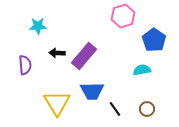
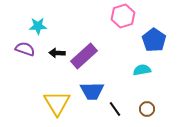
purple rectangle: rotated 8 degrees clockwise
purple semicircle: moved 16 px up; rotated 66 degrees counterclockwise
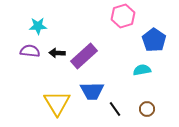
purple semicircle: moved 5 px right, 2 px down; rotated 12 degrees counterclockwise
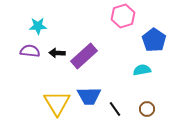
blue trapezoid: moved 3 px left, 5 px down
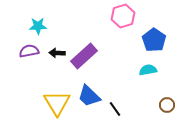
purple semicircle: moved 1 px left; rotated 18 degrees counterclockwise
cyan semicircle: moved 6 px right
blue trapezoid: rotated 45 degrees clockwise
brown circle: moved 20 px right, 4 px up
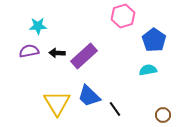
brown circle: moved 4 px left, 10 px down
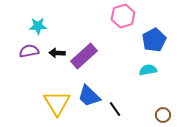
blue pentagon: rotated 10 degrees clockwise
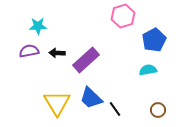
purple rectangle: moved 2 px right, 4 px down
blue trapezoid: moved 2 px right, 2 px down
brown circle: moved 5 px left, 5 px up
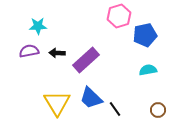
pink hexagon: moved 4 px left
blue pentagon: moved 9 px left, 5 px up; rotated 15 degrees clockwise
